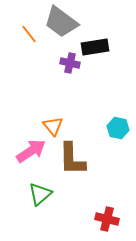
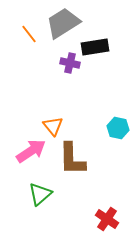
gray trapezoid: moved 2 px right, 1 px down; rotated 111 degrees clockwise
red cross: rotated 20 degrees clockwise
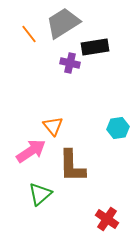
cyan hexagon: rotated 20 degrees counterclockwise
brown L-shape: moved 7 px down
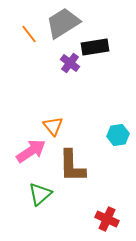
purple cross: rotated 24 degrees clockwise
cyan hexagon: moved 7 px down
red cross: rotated 10 degrees counterclockwise
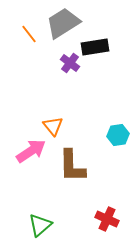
green triangle: moved 31 px down
